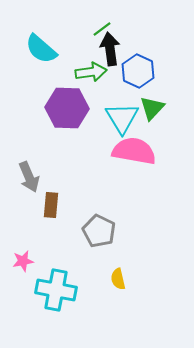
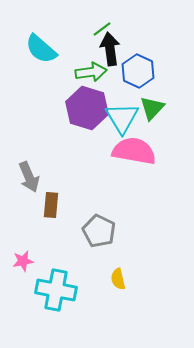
purple hexagon: moved 20 px right; rotated 15 degrees clockwise
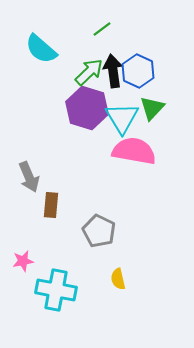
black arrow: moved 3 px right, 22 px down
green arrow: moved 2 px left; rotated 36 degrees counterclockwise
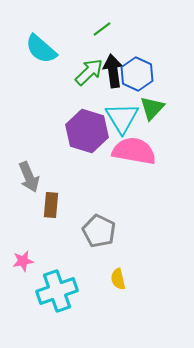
blue hexagon: moved 1 px left, 3 px down
purple hexagon: moved 23 px down
cyan cross: moved 1 px right, 1 px down; rotated 30 degrees counterclockwise
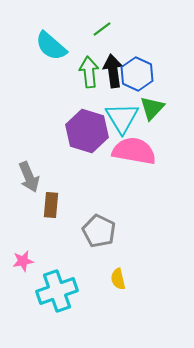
cyan semicircle: moved 10 px right, 3 px up
green arrow: rotated 52 degrees counterclockwise
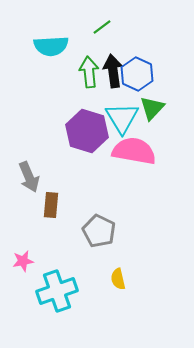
green line: moved 2 px up
cyan semicircle: rotated 44 degrees counterclockwise
